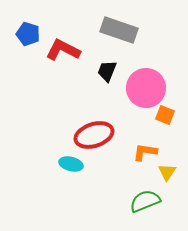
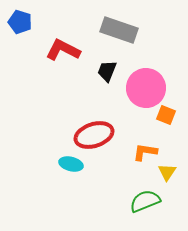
blue pentagon: moved 8 px left, 12 px up
orange square: moved 1 px right
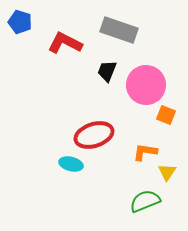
red L-shape: moved 2 px right, 7 px up
pink circle: moved 3 px up
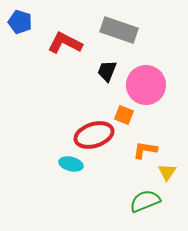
orange square: moved 42 px left
orange L-shape: moved 2 px up
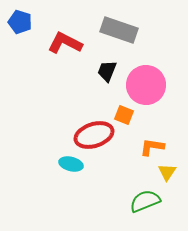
orange L-shape: moved 7 px right, 3 px up
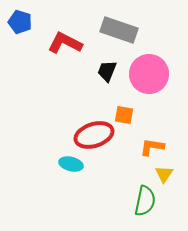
pink circle: moved 3 px right, 11 px up
orange square: rotated 12 degrees counterclockwise
yellow triangle: moved 3 px left, 2 px down
green semicircle: rotated 124 degrees clockwise
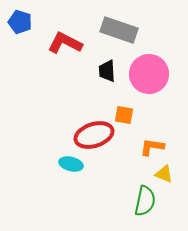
black trapezoid: rotated 25 degrees counterclockwise
yellow triangle: rotated 42 degrees counterclockwise
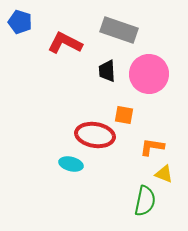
red ellipse: moved 1 px right; rotated 27 degrees clockwise
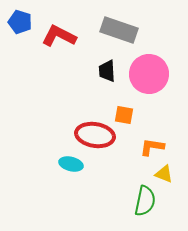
red L-shape: moved 6 px left, 7 px up
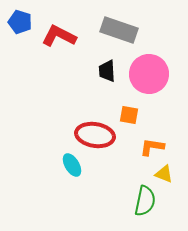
orange square: moved 5 px right
cyan ellipse: moved 1 px right, 1 px down; rotated 45 degrees clockwise
